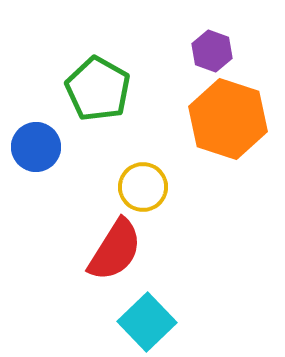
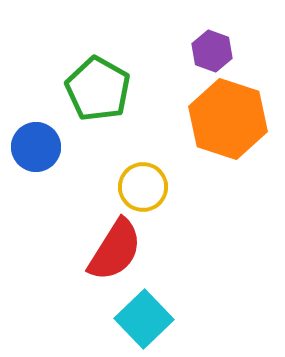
cyan square: moved 3 px left, 3 px up
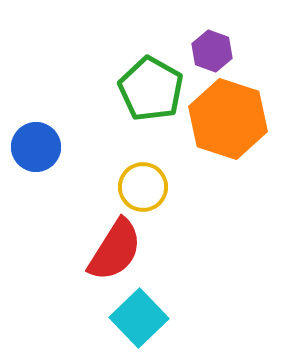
green pentagon: moved 53 px right
cyan square: moved 5 px left, 1 px up
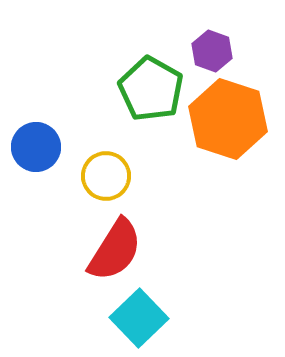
yellow circle: moved 37 px left, 11 px up
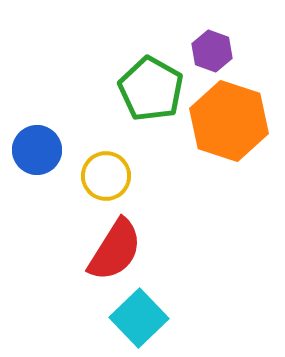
orange hexagon: moved 1 px right, 2 px down
blue circle: moved 1 px right, 3 px down
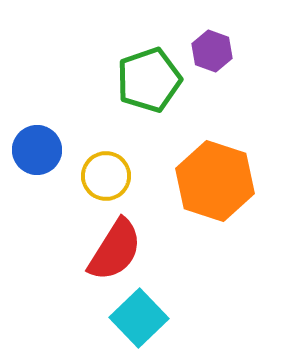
green pentagon: moved 2 px left, 9 px up; rotated 24 degrees clockwise
orange hexagon: moved 14 px left, 60 px down
